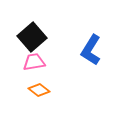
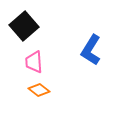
black square: moved 8 px left, 11 px up
pink trapezoid: rotated 85 degrees counterclockwise
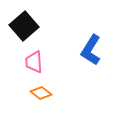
orange diamond: moved 2 px right, 3 px down
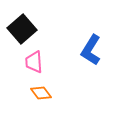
black square: moved 2 px left, 3 px down
orange diamond: rotated 15 degrees clockwise
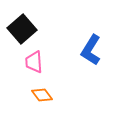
orange diamond: moved 1 px right, 2 px down
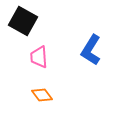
black square: moved 1 px right, 8 px up; rotated 20 degrees counterclockwise
pink trapezoid: moved 5 px right, 5 px up
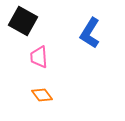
blue L-shape: moved 1 px left, 17 px up
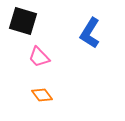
black square: rotated 12 degrees counterclockwise
pink trapezoid: rotated 40 degrees counterclockwise
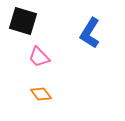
orange diamond: moved 1 px left, 1 px up
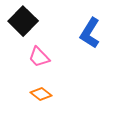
black square: rotated 28 degrees clockwise
orange diamond: rotated 15 degrees counterclockwise
